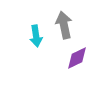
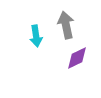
gray arrow: moved 2 px right
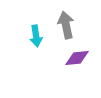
purple diamond: rotated 20 degrees clockwise
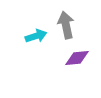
cyan arrow: rotated 100 degrees counterclockwise
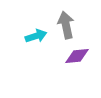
purple diamond: moved 2 px up
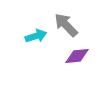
gray arrow: rotated 32 degrees counterclockwise
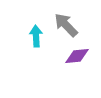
cyan arrow: rotated 75 degrees counterclockwise
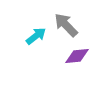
cyan arrow: rotated 55 degrees clockwise
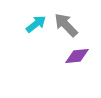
cyan arrow: moved 12 px up
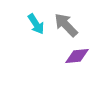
cyan arrow: rotated 95 degrees clockwise
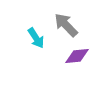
cyan arrow: moved 14 px down
